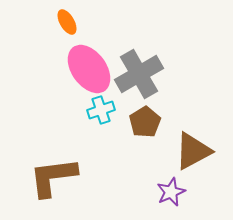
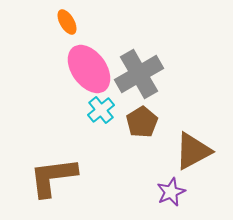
cyan cross: rotated 20 degrees counterclockwise
brown pentagon: moved 3 px left
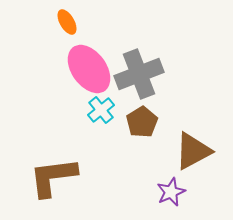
gray cross: rotated 9 degrees clockwise
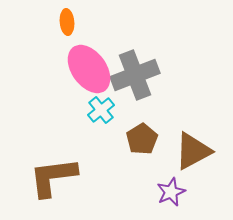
orange ellipse: rotated 25 degrees clockwise
gray cross: moved 4 px left, 1 px down
brown pentagon: moved 17 px down
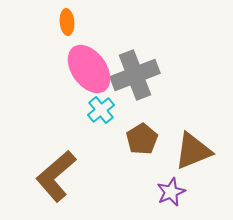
brown triangle: rotated 6 degrees clockwise
brown L-shape: moved 3 px right, 1 px up; rotated 34 degrees counterclockwise
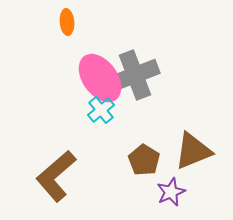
pink ellipse: moved 11 px right, 9 px down
brown pentagon: moved 2 px right, 21 px down; rotated 8 degrees counterclockwise
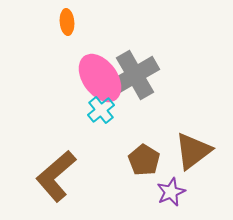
gray cross: rotated 9 degrees counterclockwise
brown triangle: rotated 15 degrees counterclockwise
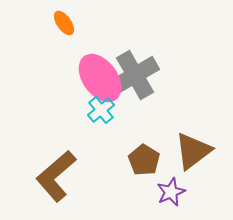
orange ellipse: moved 3 px left, 1 px down; rotated 30 degrees counterclockwise
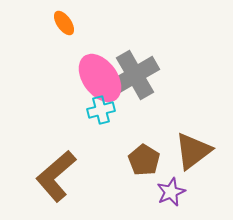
cyan cross: rotated 24 degrees clockwise
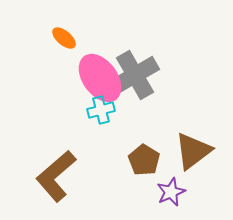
orange ellipse: moved 15 px down; rotated 15 degrees counterclockwise
